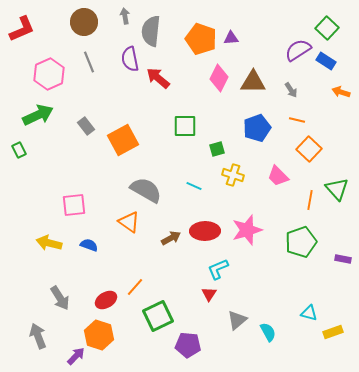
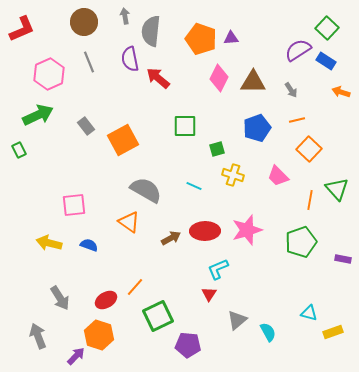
orange line at (297, 120): rotated 28 degrees counterclockwise
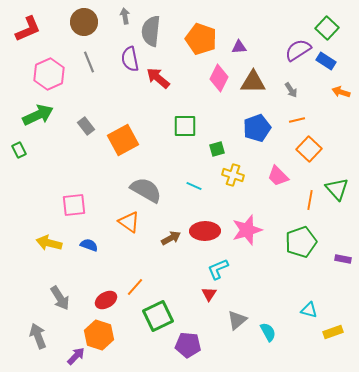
red L-shape at (22, 29): moved 6 px right
purple triangle at (231, 38): moved 8 px right, 9 px down
cyan triangle at (309, 313): moved 3 px up
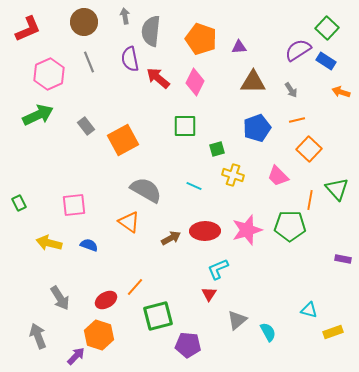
pink diamond at (219, 78): moved 24 px left, 4 px down
green rectangle at (19, 150): moved 53 px down
green pentagon at (301, 242): moved 11 px left, 16 px up; rotated 20 degrees clockwise
green square at (158, 316): rotated 12 degrees clockwise
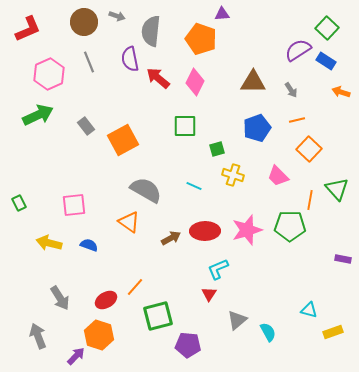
gray arrow at (125, 16): moved 8 px left; rotated 119 degrees clockwise
purple triangle at (239, 47): moved 17 px left, 33 px up
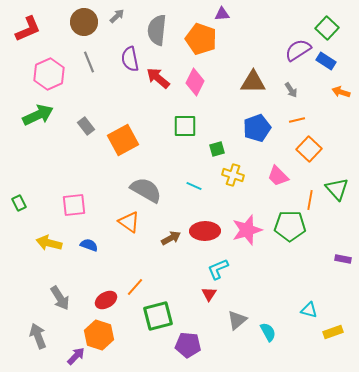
gray arrow at (117, 16): rotated 63 degrees counterclockwise
gray semicircle at (151, 31): moved 6 px right, 1 px up
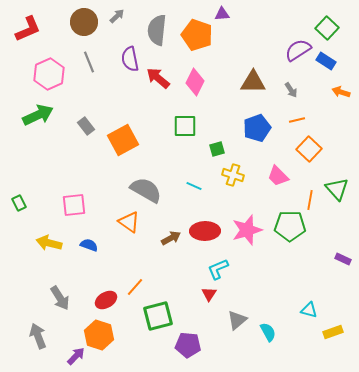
orange pentagon at (201, 39): moved 4 px left, 4 px up
purple rectangle at (343, 259): rotated 14 degrees clockwise
